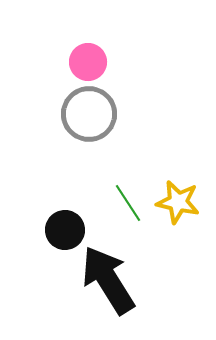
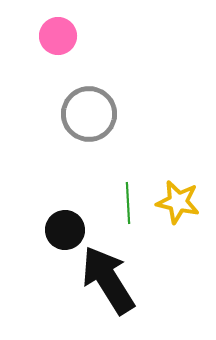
pink circle: moved 30 px left, 26 px up
green line: rotated 30 degrees clockwise
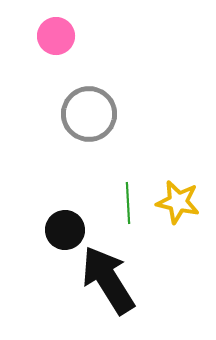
pink circle: moved 2 px left
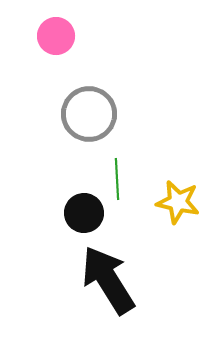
green line: moved 11 px left, 24 px up
black circle: moved 19 px right, 17 px up
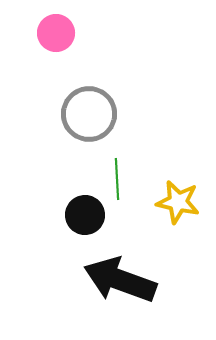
pink circle: moved 3 px up
black circle: moved 1 px right, 2 px down
black arrow: moved 12 px right; rotated 38 degrees counterclockwise
